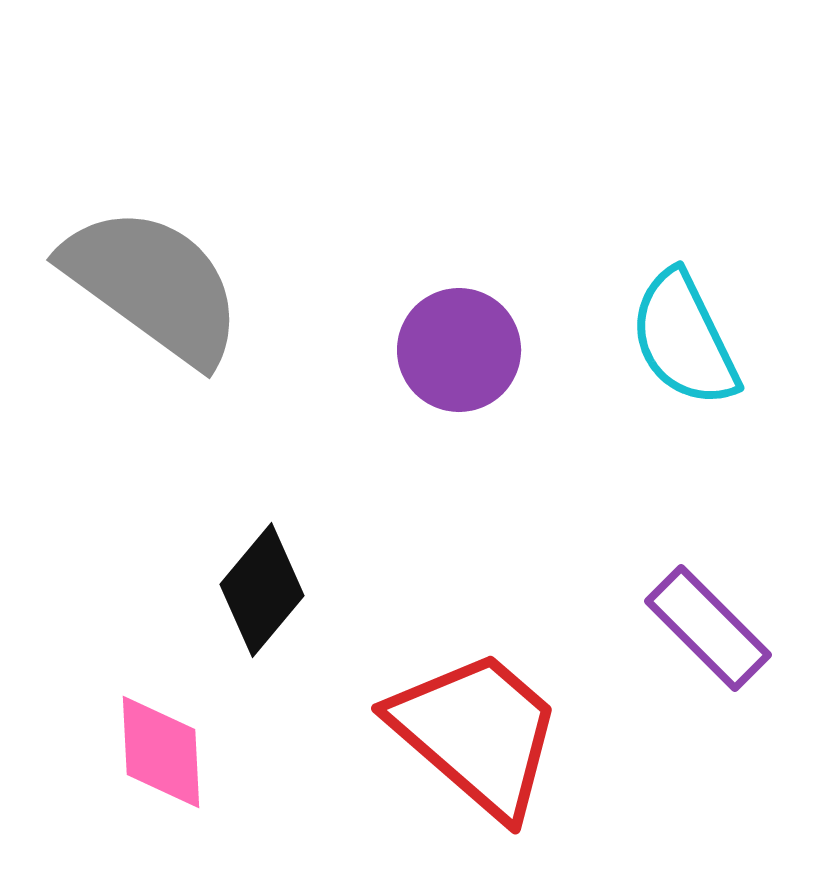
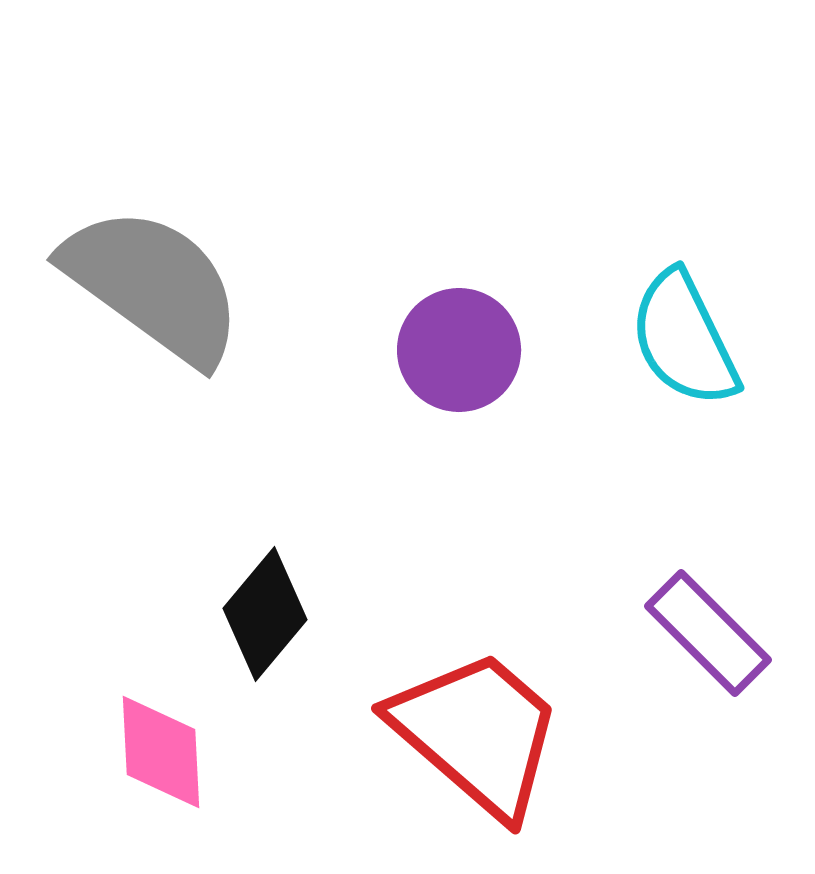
black diamond: moved 3 px right, 24 px down
purple rectangle: moved 5 px down
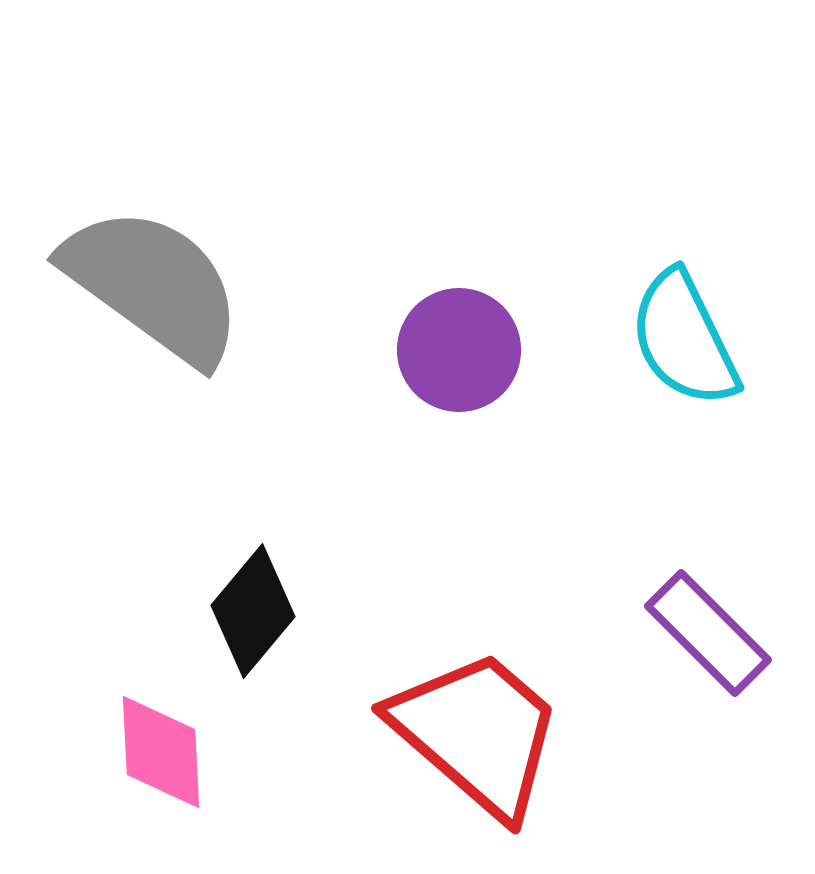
black diamond: moved 12 px left, 3 px up
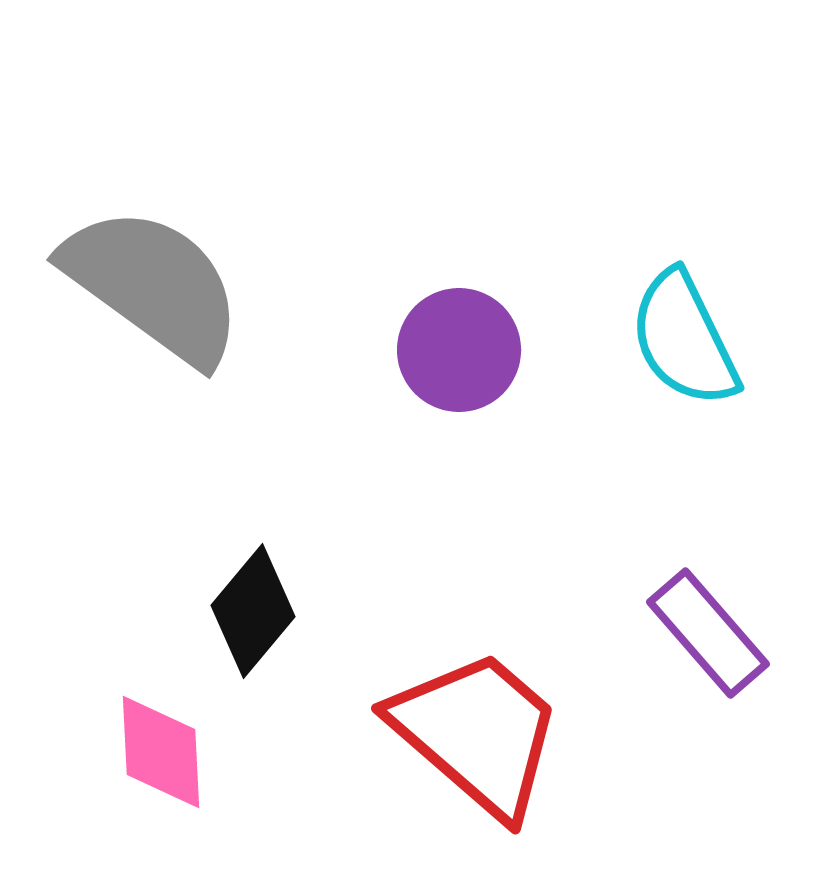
purple rectangle: rotated 4 degrees clockwise
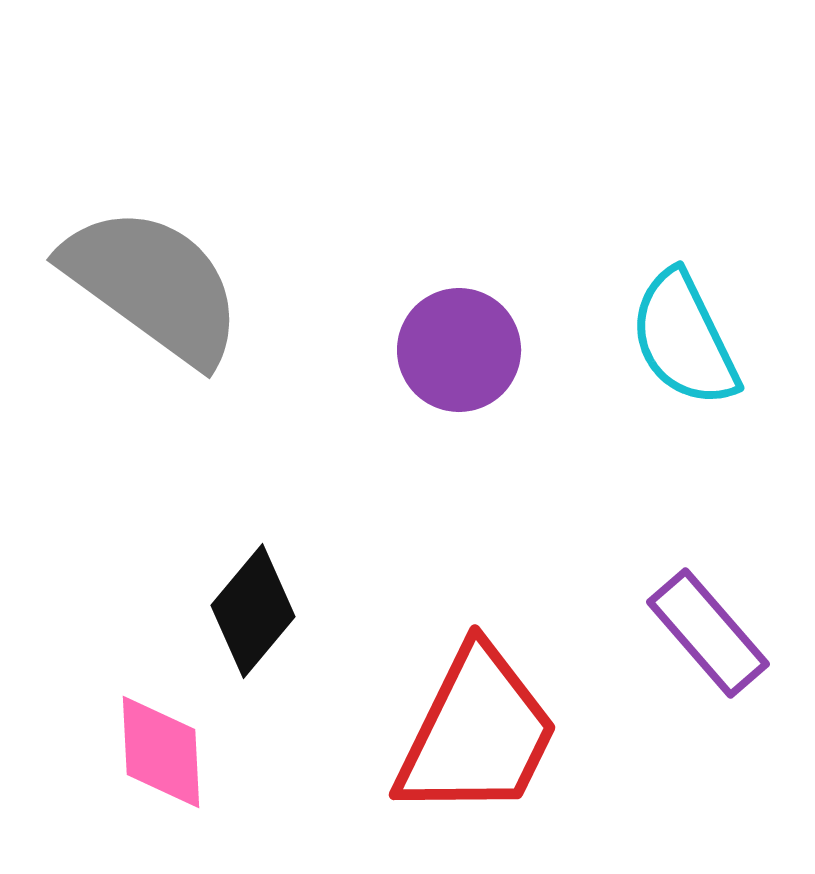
red trapezoid: rotated 75 degrees clockwise
